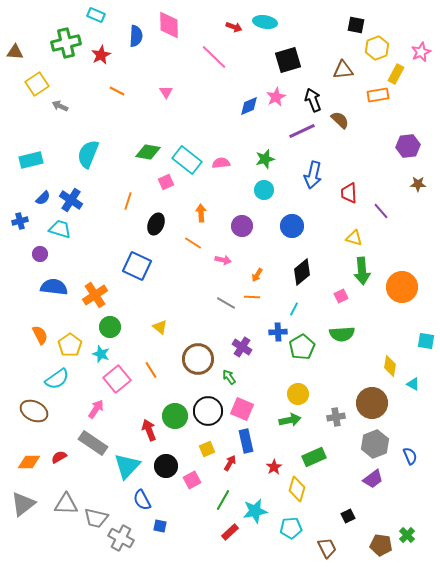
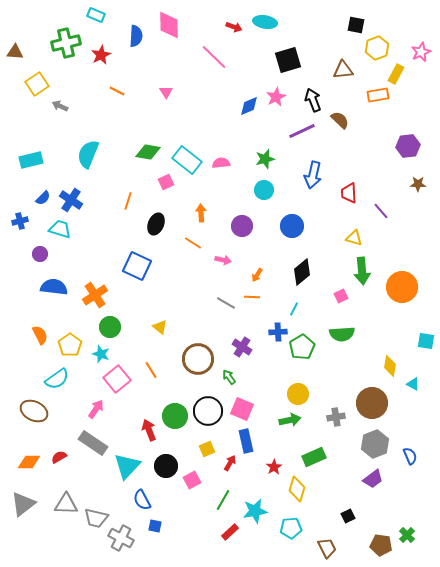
blue square at (160, 526): moved 5 px left
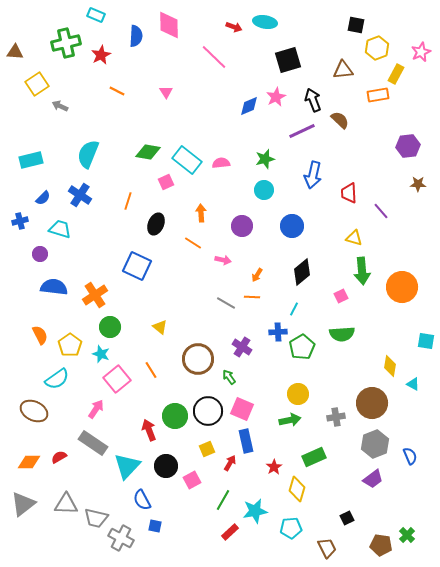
blue cross at (71, 200): moved 9 px right, 5 px up
black square at (348, 516): moved 1 px left, 2 px down
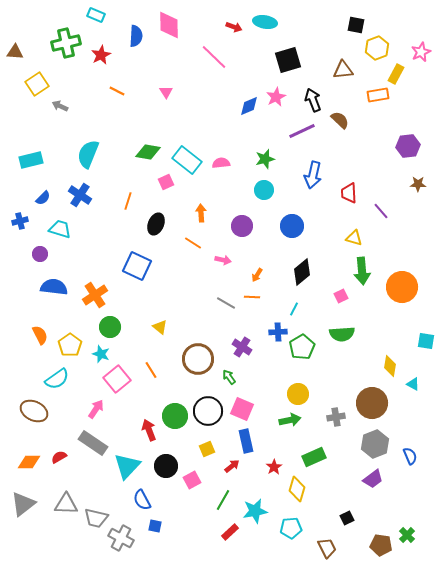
red arrow at (230, 463): moved 2 px right, 3 px down; rotated 21 degrees clockwise
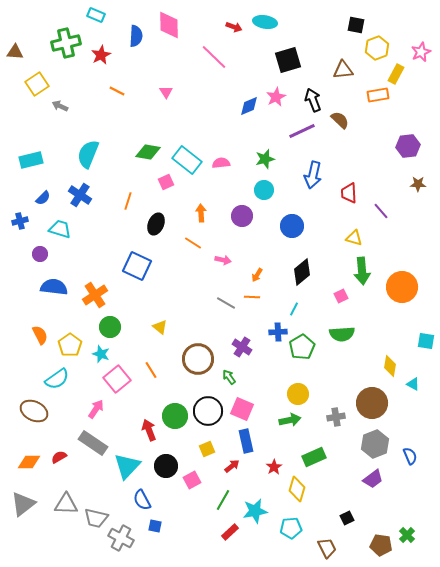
purple circle at (242, 226): moved 10 px up
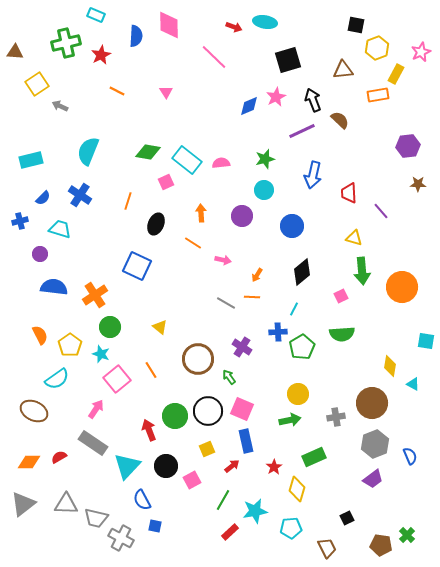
cyan semicircle at (88, 154): moved 3 px up
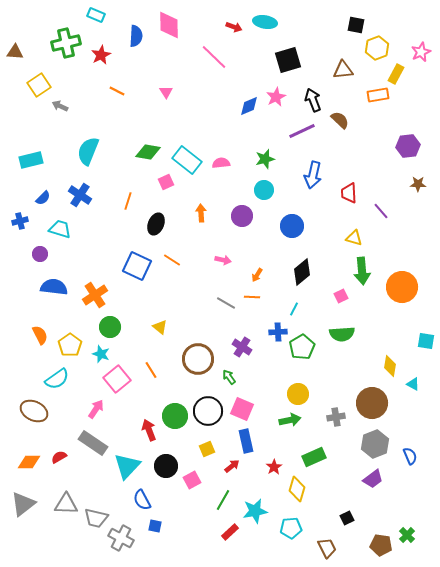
yellow square at (37, 84): moved 2 px right, 1 px down
orange line at (193, 243): moved 21 px left, 17 px down
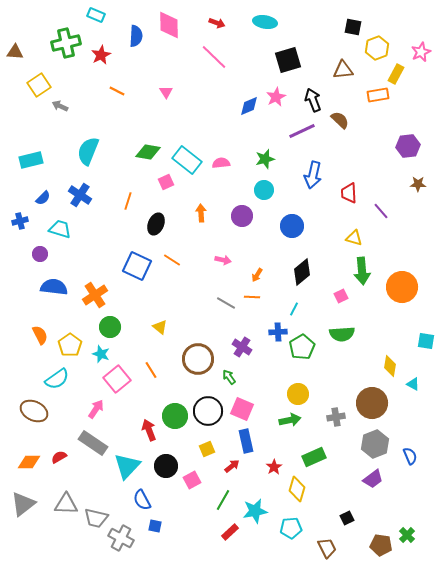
black square at (356, 25): moved 3 px left, 2 px down
red arrow at (234, 27): moved 17 px left, 4 px up
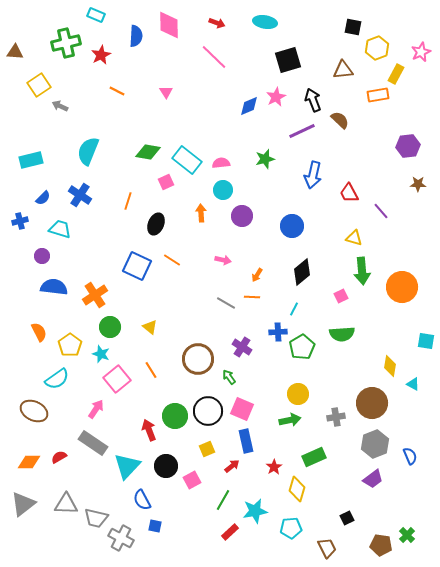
cyan circle at (264, 190): moved 41 px left
red trapezoid at (349, 193): rotated 25 degrees counterclockwise
purple circle at (40, 254): moved 2 px right, 2 px down
yellow triangle at (160, 327): moved 10 px left
orange semicircle at (40, 335): moved 1 px left, 3 px up
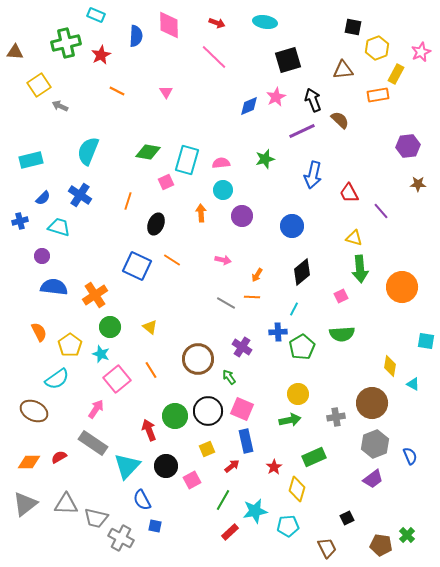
cyan rectangle at (187, 160): rotated 68 degrees clockwise
cyan trapezoid at (60, 229): moved 1 px left, 2 px up
green arrow at (362, 271): moved 2 px left, 2 px up
gray triangle at (23, 504): moved 2 px right
cyan pentagon at (291, 528): moved 3 px left, 2 px up
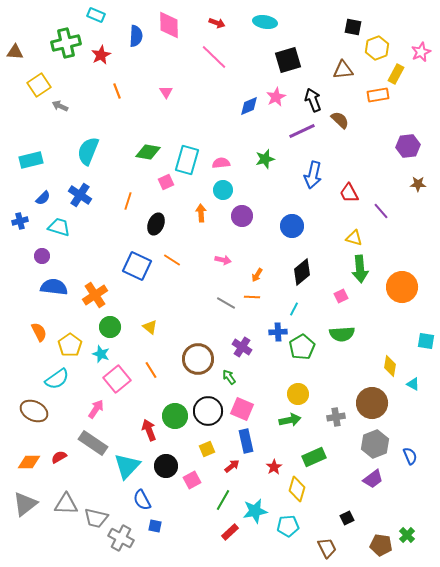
orange line at (117, 91): rotated 42 degrees clockwise
